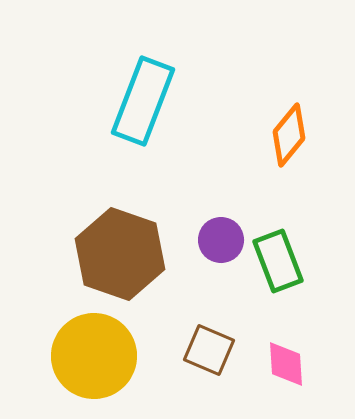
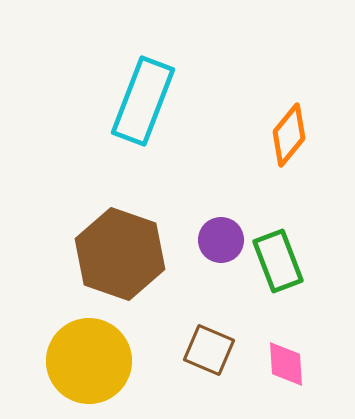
yellow circle: moved 5 px left, 5 px down
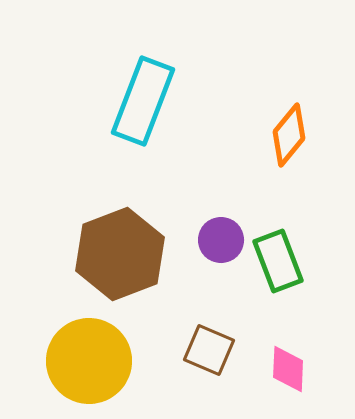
brown hexagon: rotated 20 degrees clockwise
pink diamond: moved 2 px right, 5 px down; rotated 6 degrees clockwise
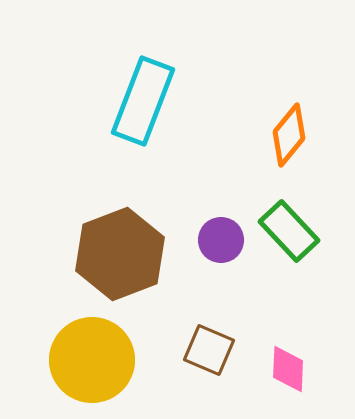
green rectangle: moved 11 px right, 30 px up; rotated 22 degrees counterclockwise
yellow circle: moved 3 px right, 1 px up
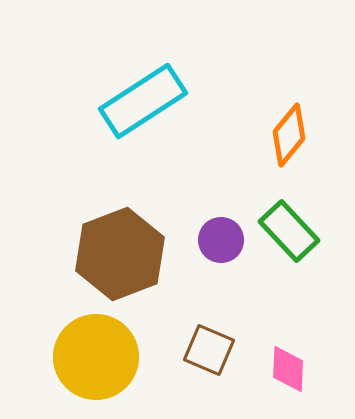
cyan rectangle: rotated 36 degrees clockwise
yellow circle: moved 4 px right, 3 px up
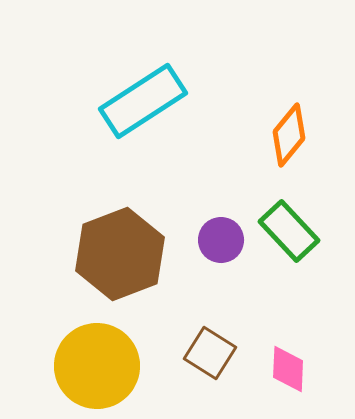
brown square: moved 1 px right, 3 px down; rotated 9 degrees clockwise
yellow circle: moved 1 px right, 9 px down
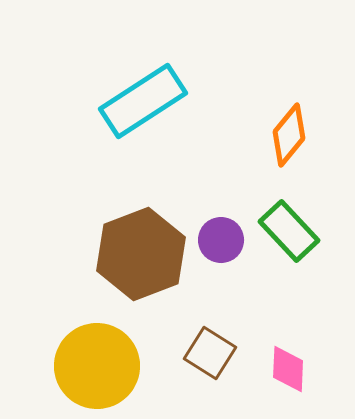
brown hexagon: moved 21 px right
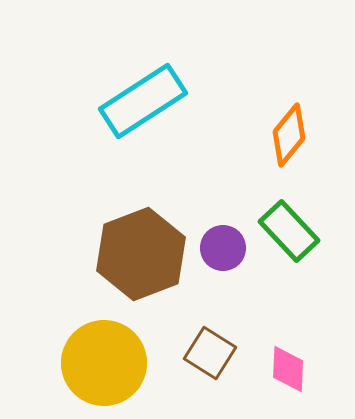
purple circle: moved 2 px right, 8 px down
yellow circle: moved 7 px right, 3 px up
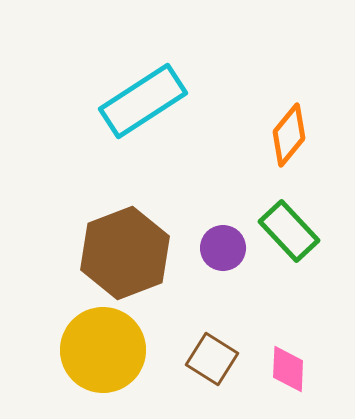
brown hexagon: moved 16 px left, 1 px up
brown square: moved 2 px right, 6 px down
yellow circle: moved 1 px left, 13 px up
